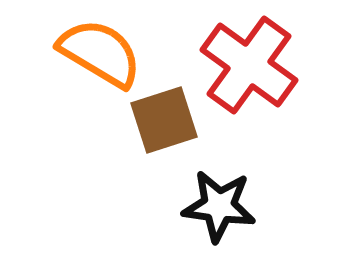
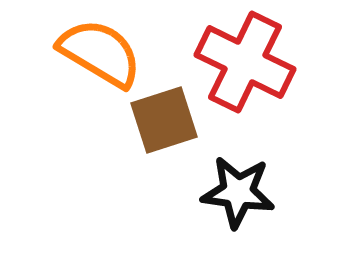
red cross: moved 4 px left, 3 px up; rotated 10 degrees counterclockwise
black star: moved 19 px right, 14 px up
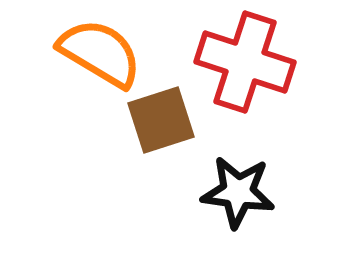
red cross: rotated 8 degrees counterclockwise
brown square: moved 3 px left
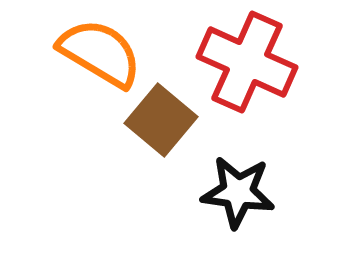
red cross: moved 2 px right; rotated 6 degrees clockwise
brown square: rotated 32 degrees counterclockwise
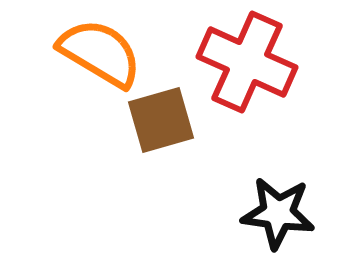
brown square: rotated 34 degrees clockwise
black star: moved 40 px right, 21 px down
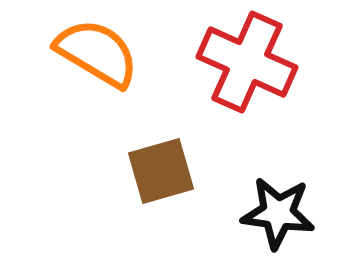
orange semicircle: moved 3 px left
brown square: moved 51 px down
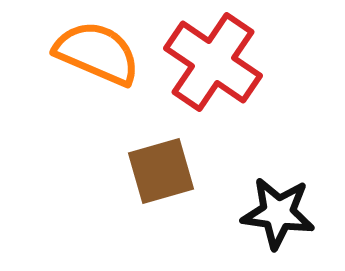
orange semicircle: rotated 8 degrees counterclockwise
red cross: moved 34 px left; rotated 10 degrees clockwise
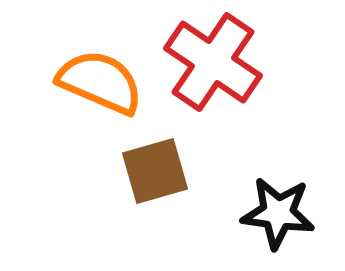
orange semicircle: moved 3 px right, 29 px down
brown square: moved 6 px left
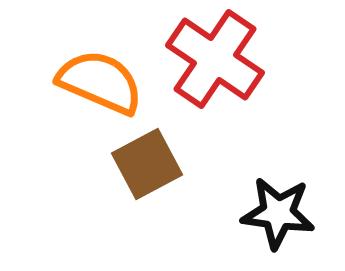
red cross: moved 2 px right, 3 px up
brown square: moved 8 px left, 7 px up; rotated 12 degrees counterclockwise
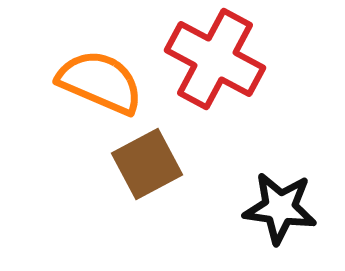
red cross: rotated 6 degrees counterclockwise
black star: moved 2 px right, 5 px up
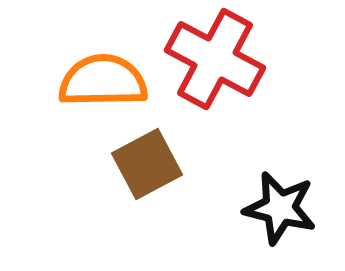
orange semicircle: moved 3 px right, 1 px up; rotated 24 degrees counterclockwise
black star: rotated 6 degrees clockwise
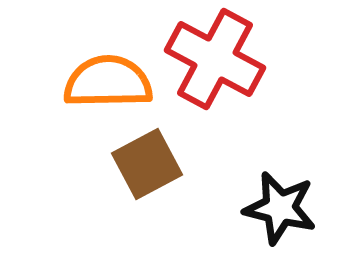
orange semicircle: moved 5 px right, 1 px down
